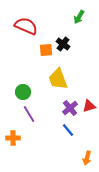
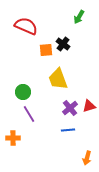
blue line: rotated 56 degrees counterclockwise
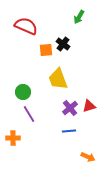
blue line: moved 1 px right, 1 px down
orange arrow: moved 1 px right, 1 px up; rotated 80 degrees counterclockwise
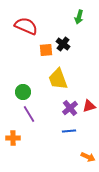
green arrow: rotated 16 degrees counterclockwise
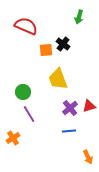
orange cross: rotated 32 degrees counterclockwise
orange arrow: rotated 40 degrees clockwise
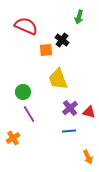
black cross: moved 1 px left, 4 px up
red triangle: moved 6 px down; rotated 32 degrees clockwise
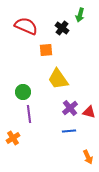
green arrow: moved 1 px right, 2 px up
black cross: moved 12 px up
yellow trapezoid: rotated 15 degrees counterclockwise
purple line: rotated 24 degrees clockwise
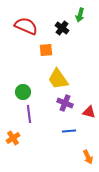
purple cross: moved 5 px left, 5 px up; rotated 28 degrees counterclockwise
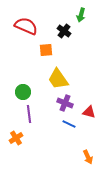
green arrow: moved 1 px right
black cross: moved 2 px right, 3 px down
blue line: moved 7 px up; rotated 32 degrees clockwise
orange cross: moved 3 px right
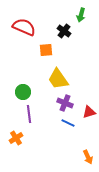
red semicircle: moved 2 px left, 1 px down
red triangle: rotated 32 degrees counterclockwise
blue line: moved 1 px left, 1 px up
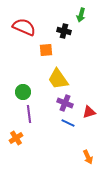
black cross: rotated 24 degrees counterclockwise
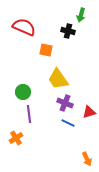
black cross: moved 4 px right
orange square: rotated 16 degrees clockwise
orange arrow: moved 1 px left, 2 px down
